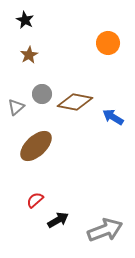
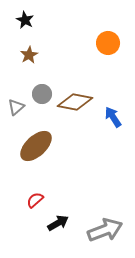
blue arrow: rotated 25 degrees clockwise
black arrow: moved 3 px down
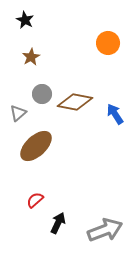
brown star: moved 2 px right, 2 px down
gray triangle: moved 2 px right, 6 px down
blue arrow: moved 2 px right, 3 px up
black arrow: rotated 35 degrees counterclockwise
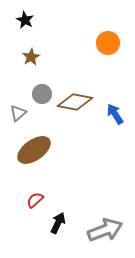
brown ellipse: moved 2 px left, 4 px down; rotated 8 degrees clockwise
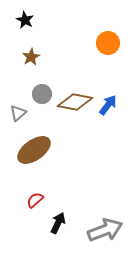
blue arrow: moved 7 px left, 9 px up; rotated 70 degrees clockwise
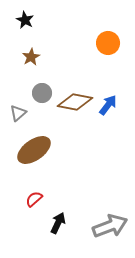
gray circle: moved 1 px up
red semicircle: moved 1 px left, 1 px up
gray arrow: moved 5 px right, 4 px up
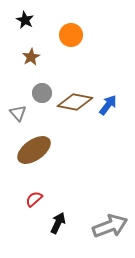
orange circle: moved 37 px left, 8 px up
gray triangle: rotated 30 degrees counterclockwise
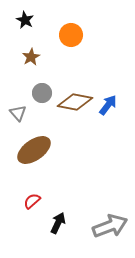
red semicircle: moved 2 px left, 2 px down
